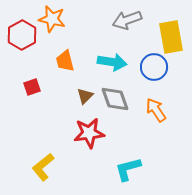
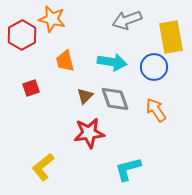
red square: moved 1 px left, 1 px down
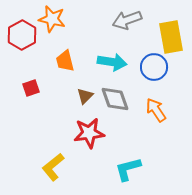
yellow L-shape: moved 10 px right
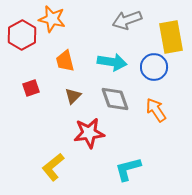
brown triangle: moved 12 px left
